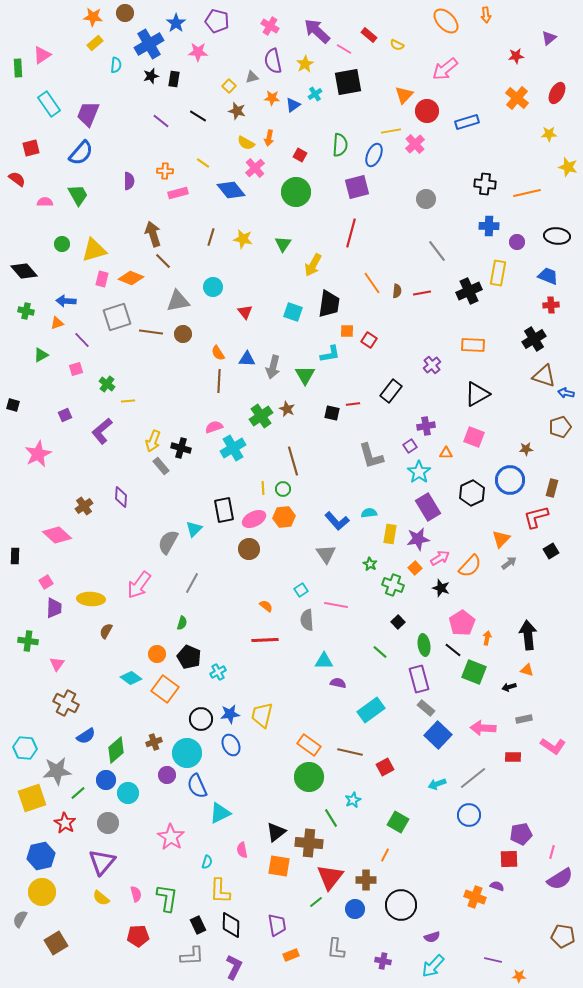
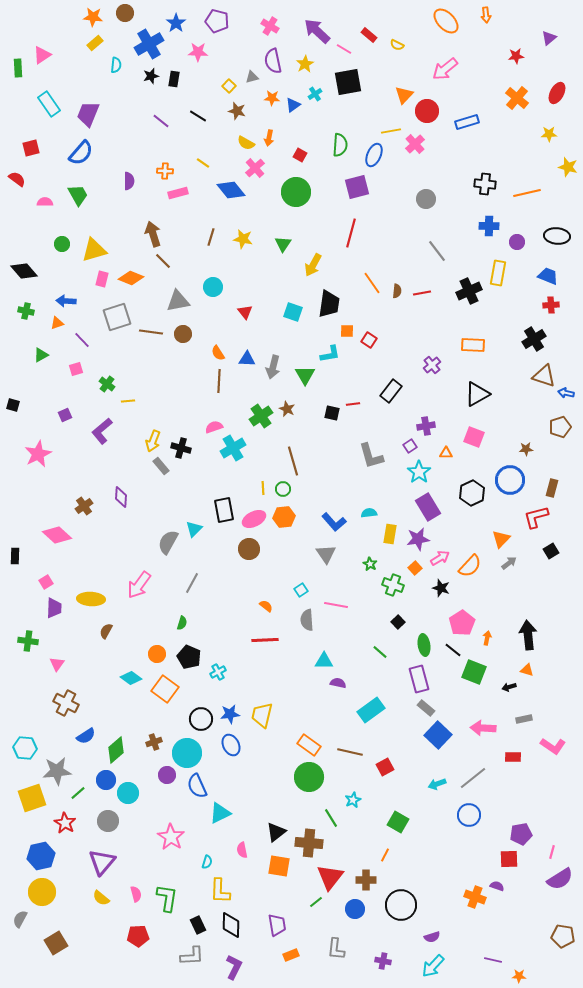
blue L-shape at (337, 521): moved 3 px left, 1 px down
gray circle at (108, 823): moved 2 px up
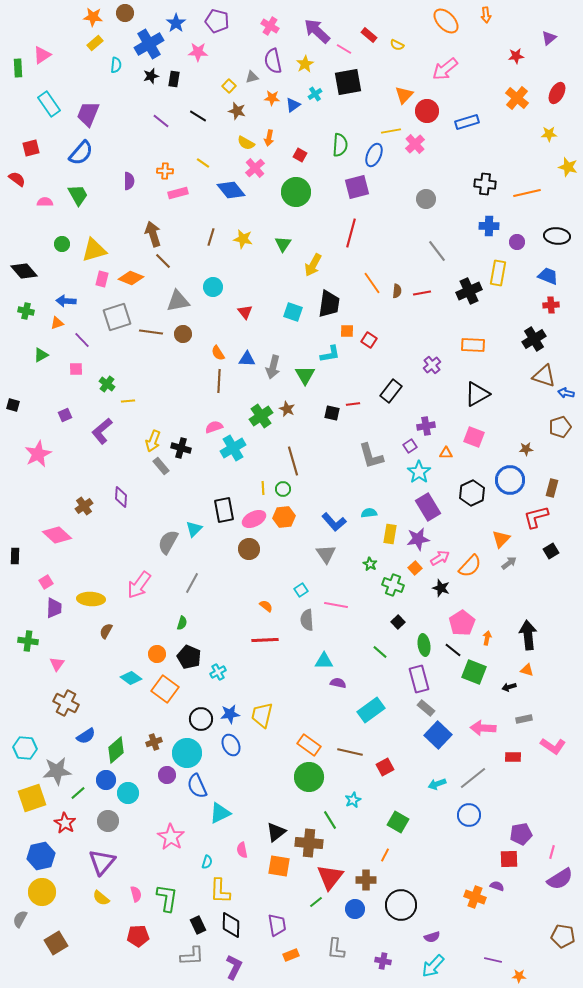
pink square at (76, 369): rotated 16 degrees clockwise
green line at (331, 818): moved 1 px left, 2 px down
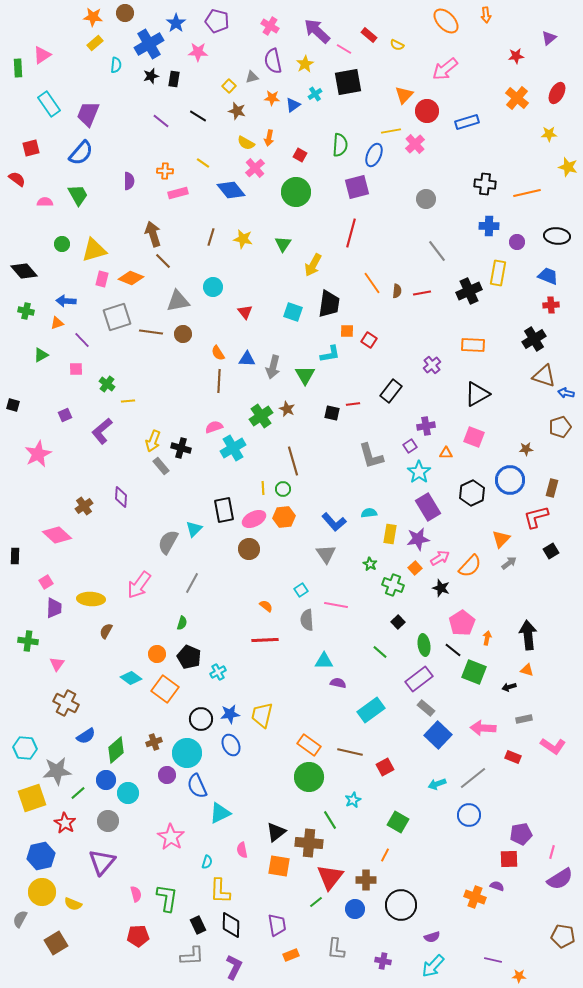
purple rectangle at (419, 679): rotated 68 degrees clockwise
red rectangle at (513, 757): rotated 21 degrees clockwise
yellow semicircle at (101, 898): moved 28 px left, 6 px down; rotated 18 degrees counterclockwise
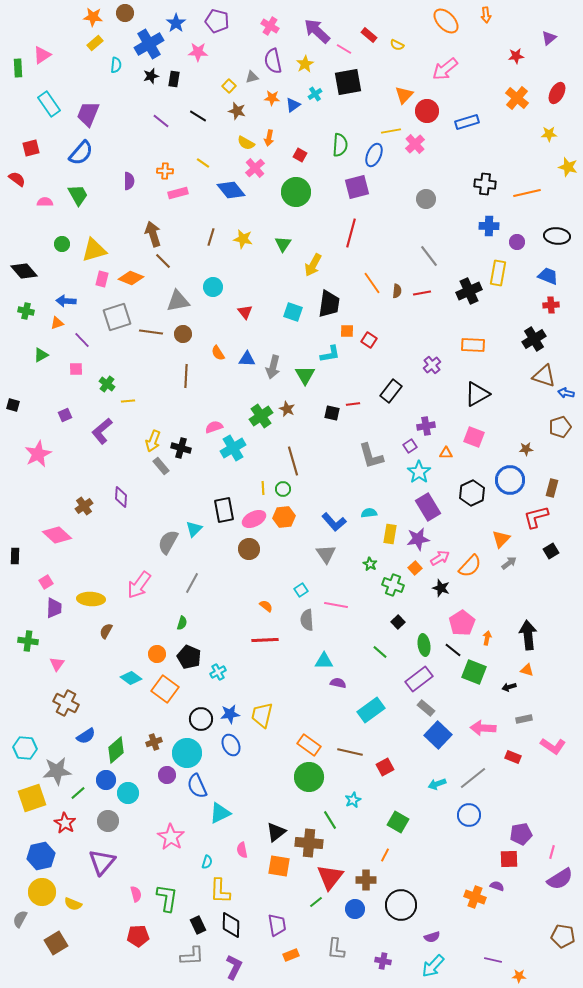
gray line at (437, 251): moved 8 px left, 5 px down
brown line at (219, 381): moved 33 px left, 5 px up
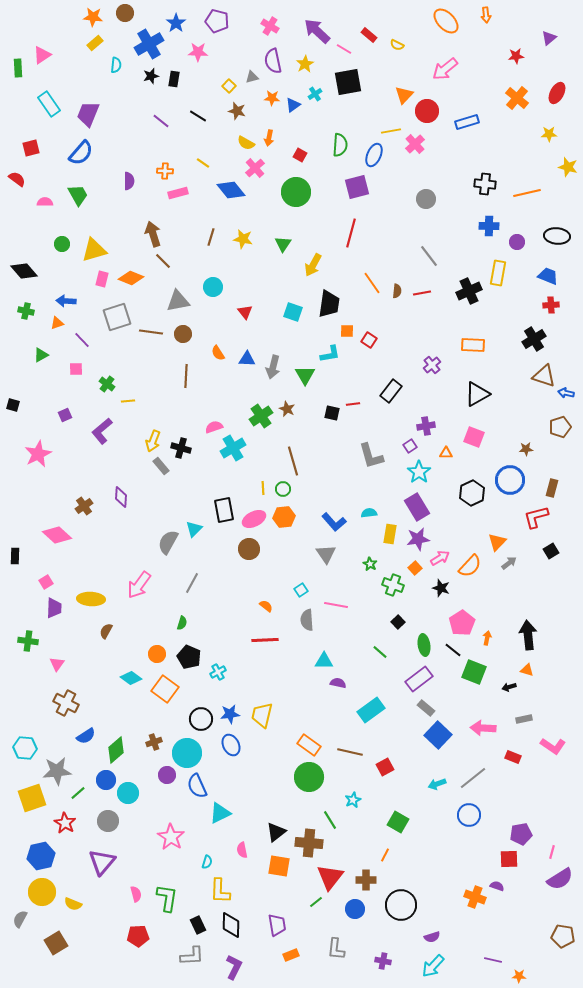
purple rectangle at (428, 507): moved 11 px left
orange triangle at (501, 539): moved 4 px left, 3 px down
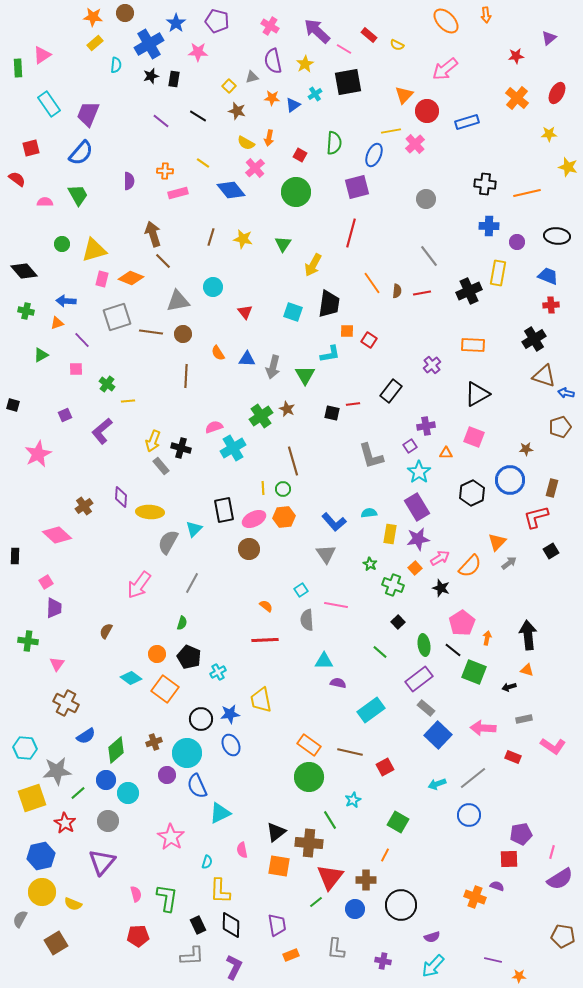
green semicircle at (340, 145): moved 6 px left, 2 px up
yellow ellipse at (91, 599): moved 59 px right, 87 px up
yellow trapezoid at (262, 715): moved 1 px left, 15 px up; rotated 24 degrees counterclockwise
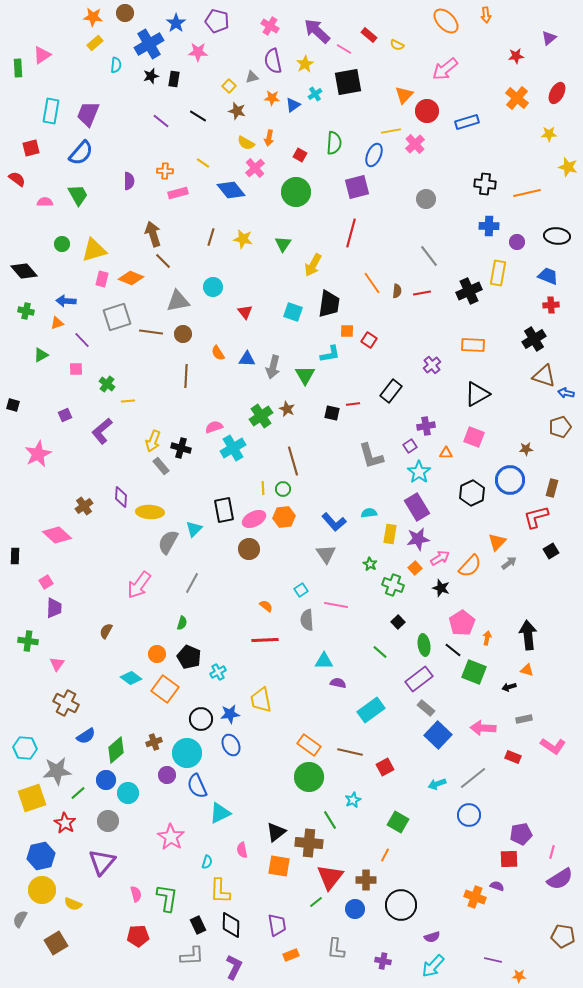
cyan rectangle at (49, 104): moved 2 px right, 7 px down; rotated 45 degrees clockwise
yellow circle at (42, 892): moved 2 px up
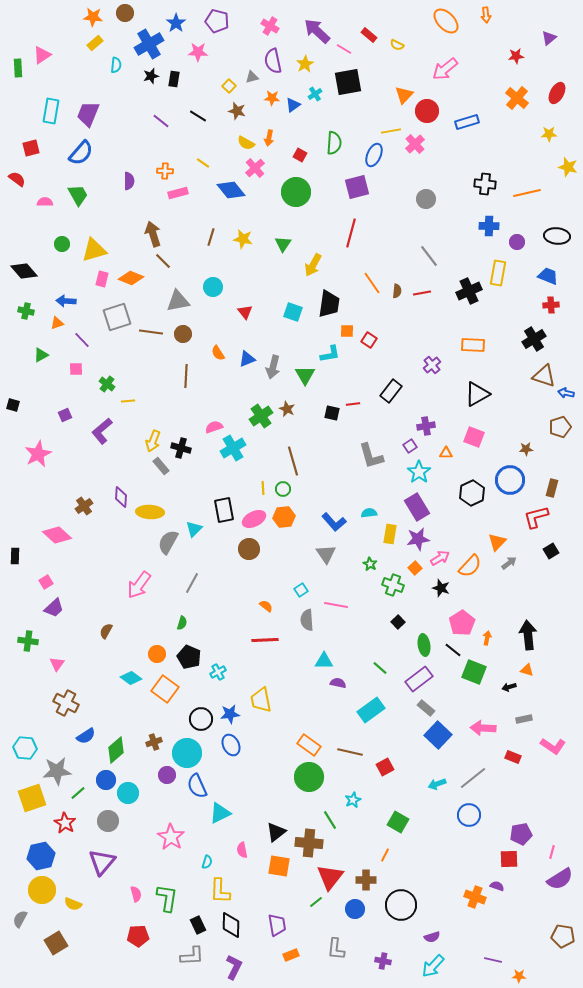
blue triangle at (247, 359): rotated 24 degrees counterclockwise
purple trapezoid at (54, 608): rotated 45 degrees clockwise
green line at (380, 652): moved 16 px down
